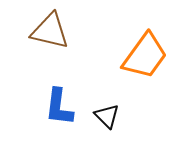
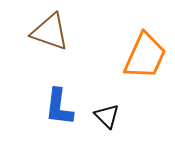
brown triangle: moved 1 px down; rotated 6 degrees clockwise
orange trapezoid: rotated 12 degrees counterclockwise
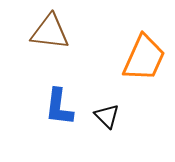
brown triangle: rotated 12 degrees counterclockwise
orange trapezoid: moved 1 px left, 2 px down
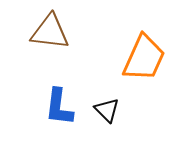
black triangle: moved 6 px up
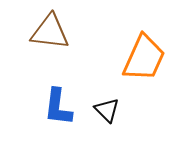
blue L-shape: moved 1 px left
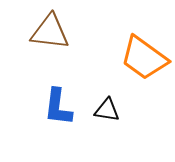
orange trapezoid: rotated 102 degrees clockwise
black triangle: rotated 36 degrees counterclockwise
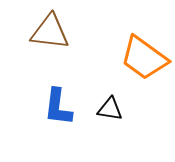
black triangle: moved 3 px right, 1 px up
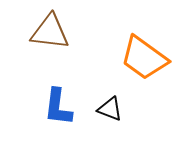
black triangle: rotated 12 degrees clockwise
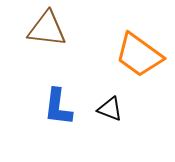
brown triangle: moved 3 px left, 3 px up
orange trapezoid: moved 5 px left, 3 px up
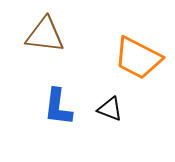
brown triangle: moved 2 px left, 6 px down
orange trapezoid: moved 1 px left, 3 px down; rotated 9 degrees counterclockwise
